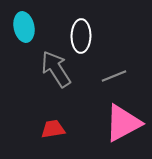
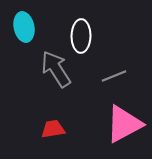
pink triangle: moved 1 px right, 1 px down
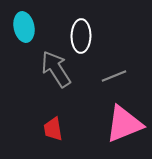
pink triangle: rotated 6 degrees clockwise
red trapezoid: rotated 90 degrees counterclockwise
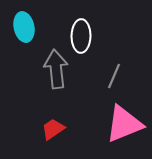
gray arrow: rotated 27 degrees clockwise
gray line: rotated 45 degrees counterclockwise
red trapezoid: rotated 65 degrees clockwise
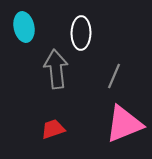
white ellipse: moved 3 px up
red trapezoid: rotated 15 degrees clockwise
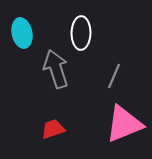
cyan ellipse: moved 2 px left, 6 px down
gray arrow: rotated 12 degrees counterclockwise
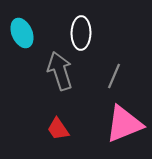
cyan ellipse: rotated 12 degrees counterclockwise
gray arrow: moved 4 px right, 2 px down
red trapezoid: moved 5 px right; rotated 105 degrees counterclockwise
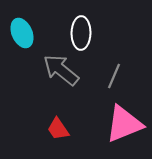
gray arrow: moved 1 px right, 1 px up; rotated 33 degrees counterclockwise
